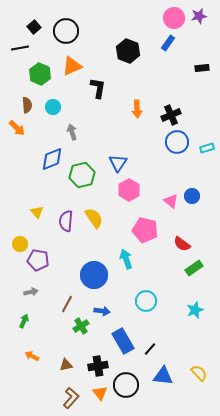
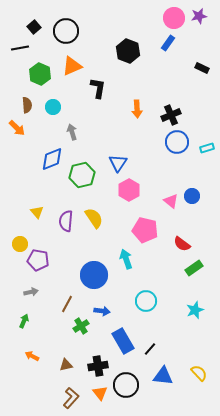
black rectangle at (202, 68): rotated 32 degrees clockwise
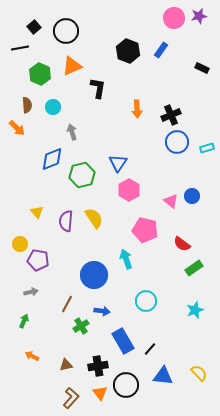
blue rectangle at (168, 43): moved 7 px left, 7 px down
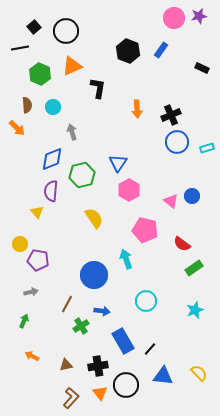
purple semicircle at (66, 221): moved 15 px left, 30 px up
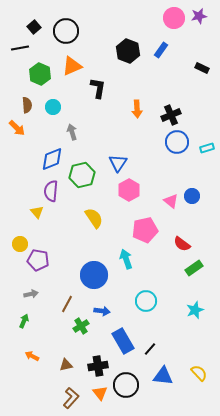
pink pentagon at (145, 230): rotated 25 degrees counterclockwise
gray arrow at (31, 292): moved 2 px down
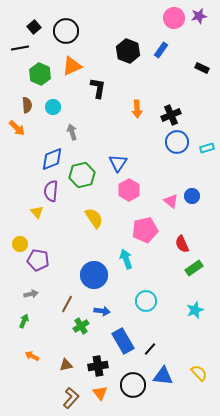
red semicircle at (182, 244): rotated 30 degrees clockwise
black circle at (126, 385): moved 7 px right
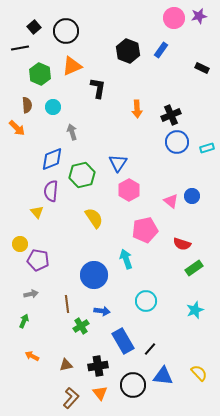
red semicircle at (182, 244): rotated 48 degrees counterclockwise
brown line at (67, 304): rotated 36 degrees counterclockwise
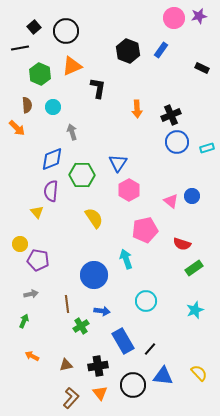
green hexagon at (82, 175): rotated 15 degrees clockwise
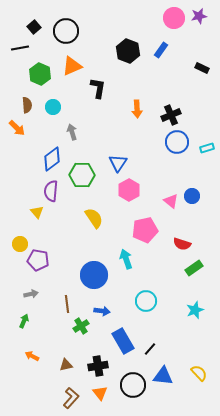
blue diamond at (52, 159): rotated 15 degrees counterclockwise
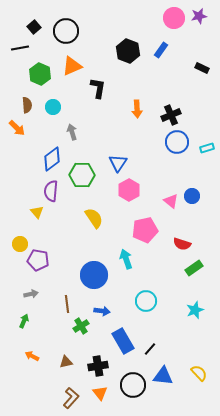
brown triangle at (66, 365): moved 3 px up
